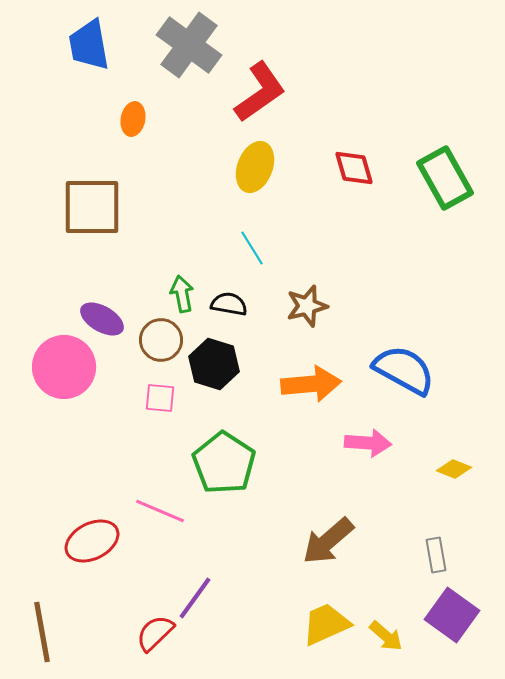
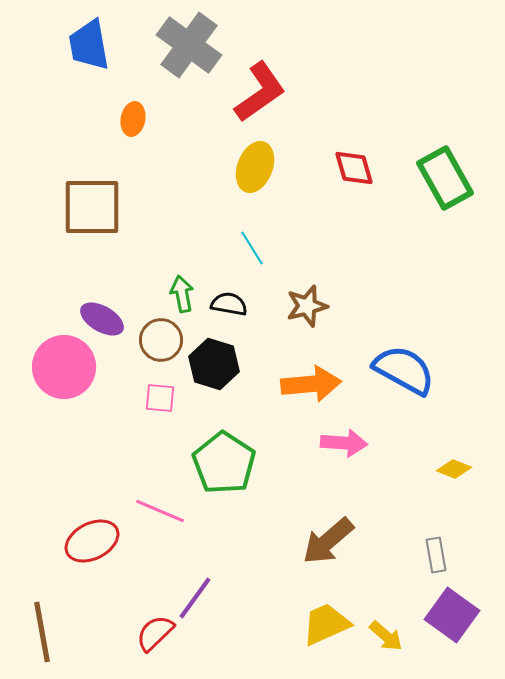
pink arrow: moved 24 px left
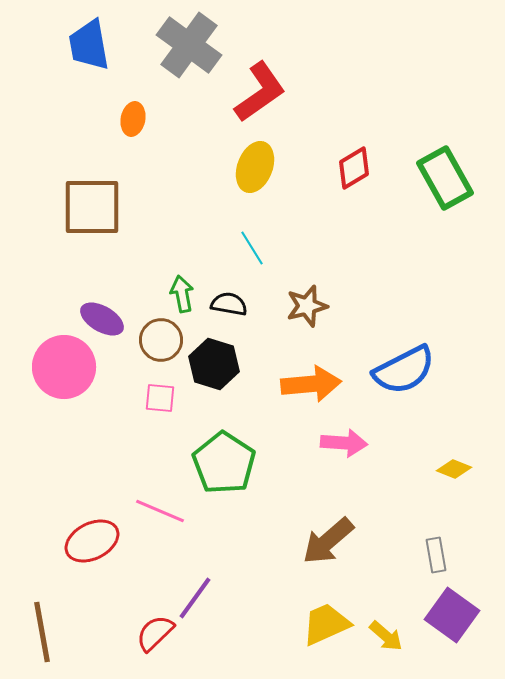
red diamond: rotated 75 degrees clockwise
blue semicircle: rotated 124 degrees clockwise
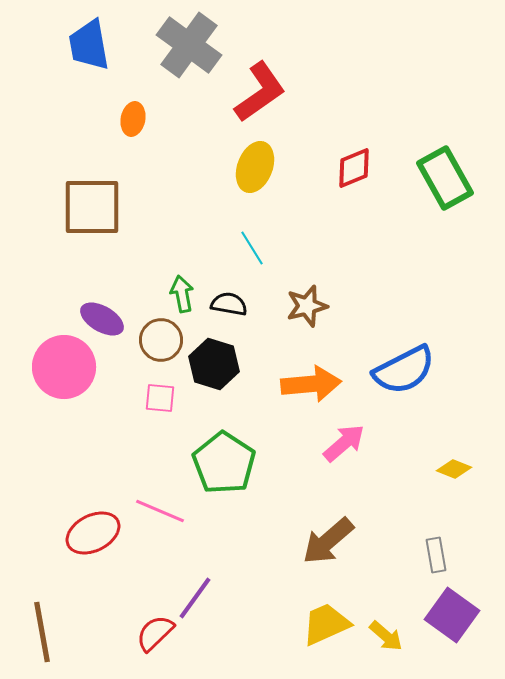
red diamond: rotated 9 degrees clockwise
pink arrow: rotated 45 degrees counterclockwise
red ellipse: moved 1 px right, 8 px up
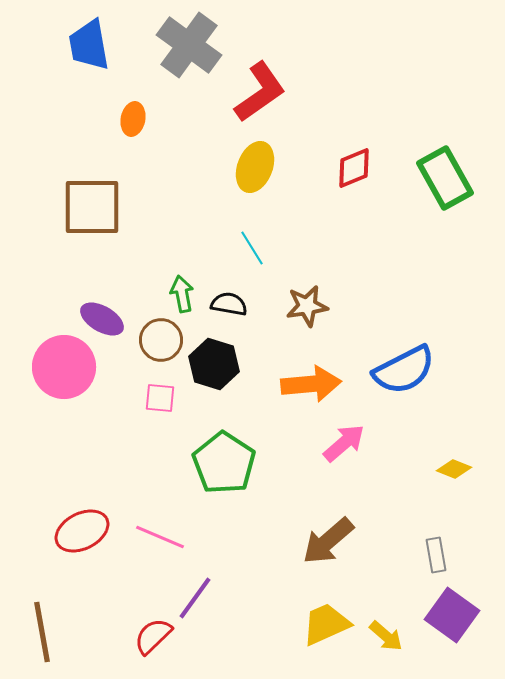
brown star: rotated 6 degrees clockwise
pink line: moved 26 px down
red ellipse: moved 11 px left, 2 px up
red semicircle: moved 2 px left, 3 px down
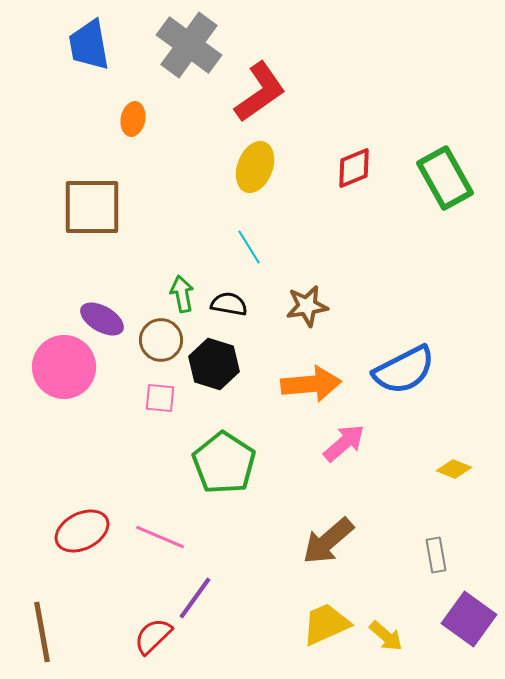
cyan line: moved 3 px left, 1 px up
purple square: moved 17 px right, 4 px down
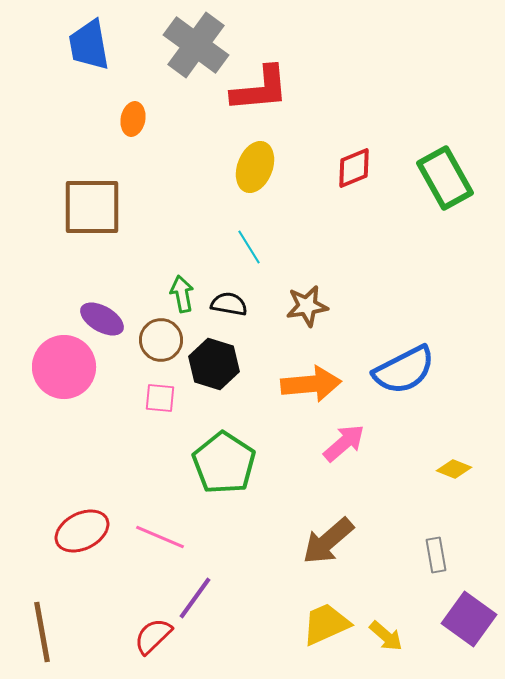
gray cross: moved 7 px right
red L-shape: moved 3 px up; rotated 30 degrees clockwise
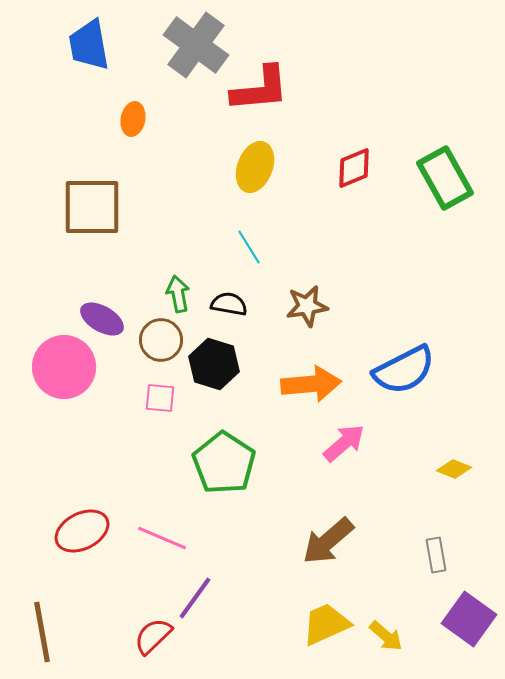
green arrow: moved 4 px left
pink line: moved 2 px right, 1 px down
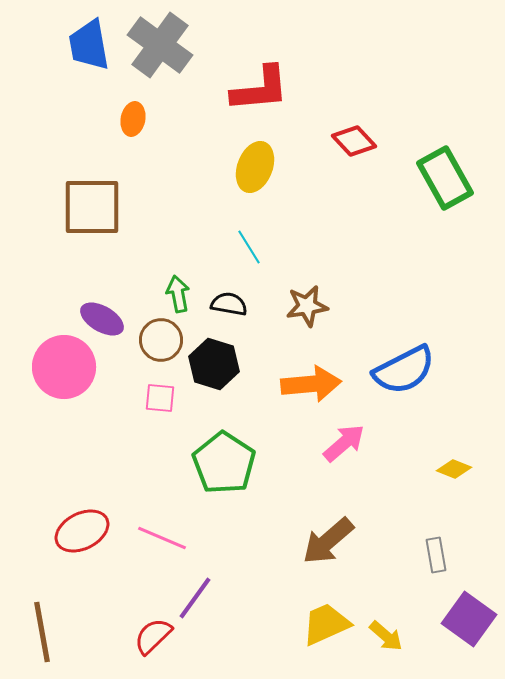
gray cross: moved 36 px left
red diamond: moved 27 px up; rotated 69 degrees clockwise
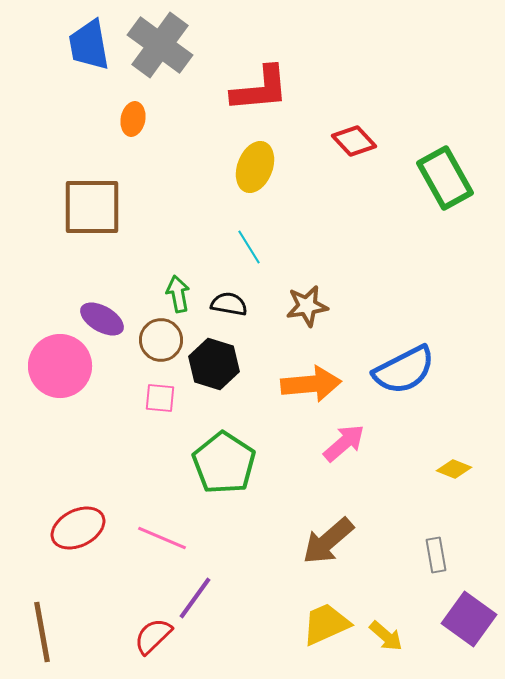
pink circle: moved 4 px left, 1 px up
red ellipse: moved 4 px left, 3 px up
